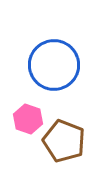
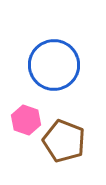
pink hexagon: moved 2 px left, 1 px down
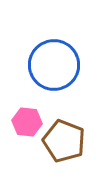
pink hexagon: moved 1 px right, 2 px down; rotated 12 degrees counterclockwise
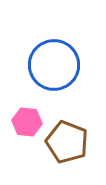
brown pentagon: moved 3 px right, 1 px down
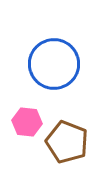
blue circle: moved 1 px up
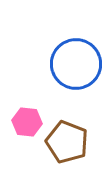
blue circle: moved 22 px right
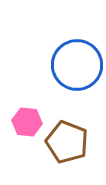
blue circle: moved 1 px right, 1 px down
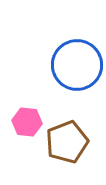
brown pentagon: rotated 30 degrees clockwise
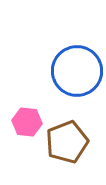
blue circle: moved 6 px down
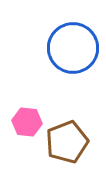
blue circle: moved 4 px left, 23 px up
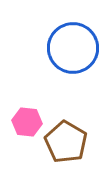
brown pentagon: moved 1 px left; rotated 21 degrees counterclockwise
